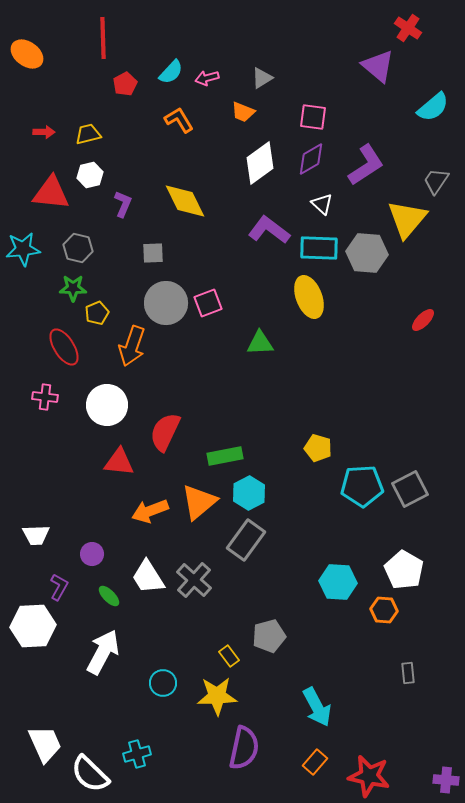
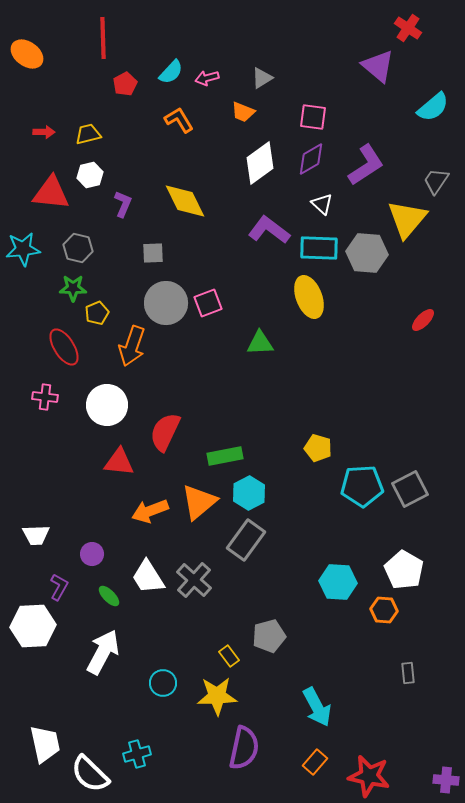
white trapezoid at (45, 744): rotated 12 degrees clockwise
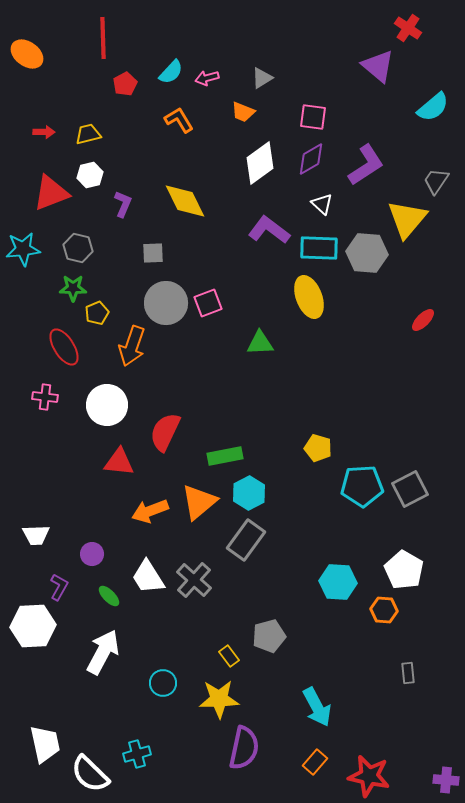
red triangle at (51, 193): rotated 27 degrees counterclockwise
yellow star at (217, 696): moved 2 px right, 3 px down
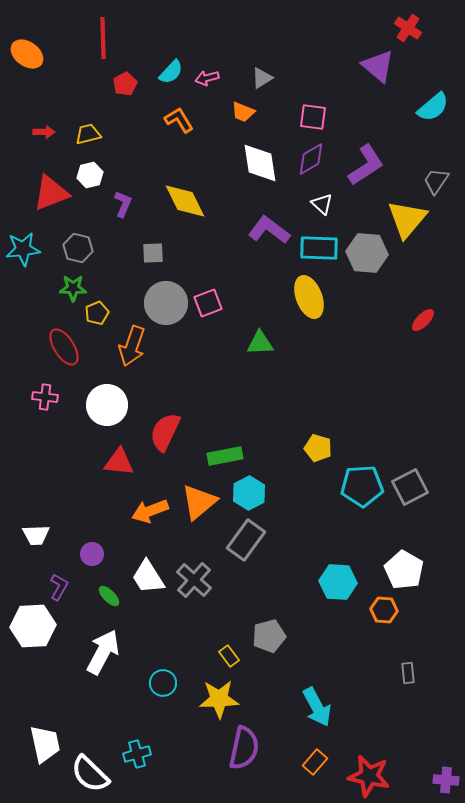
white diamond at (260, 163): rotated 63 degrees counterclockwise
gray square at (410, 489): moved 2 px up
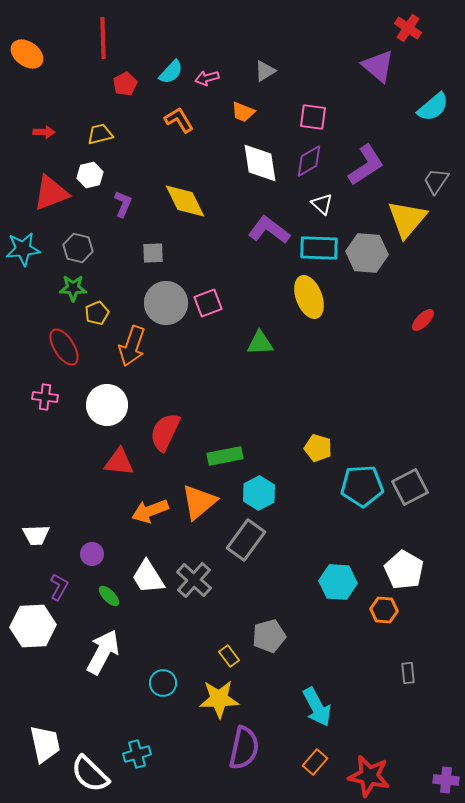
gray triangle at (262, 78): moved 3 px right, 7 px up
yellow trapezoid at (88, 134): moved 12 px right
purple diamond at (311, 159): moved 2 px left, 2 px down
cyan hexagon at (249, 493): moved 10 px right
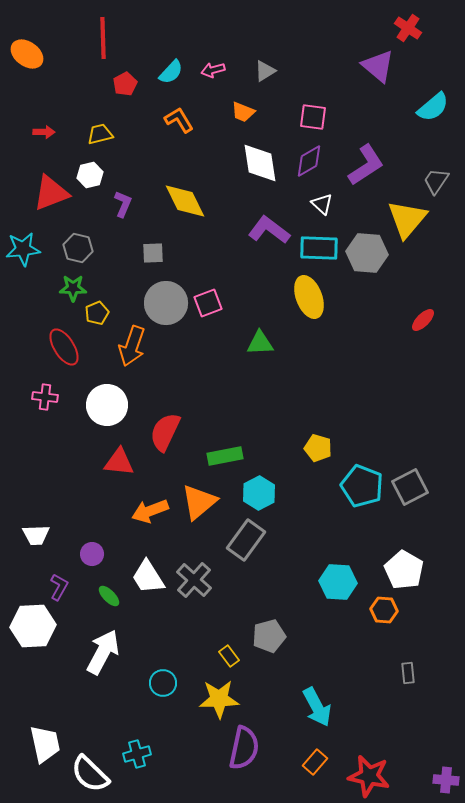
pink arrow at (207, 78): moved 6 px right, 8 px up
cyan pentagon at (362, 486): rotated 24 degrees clockwise
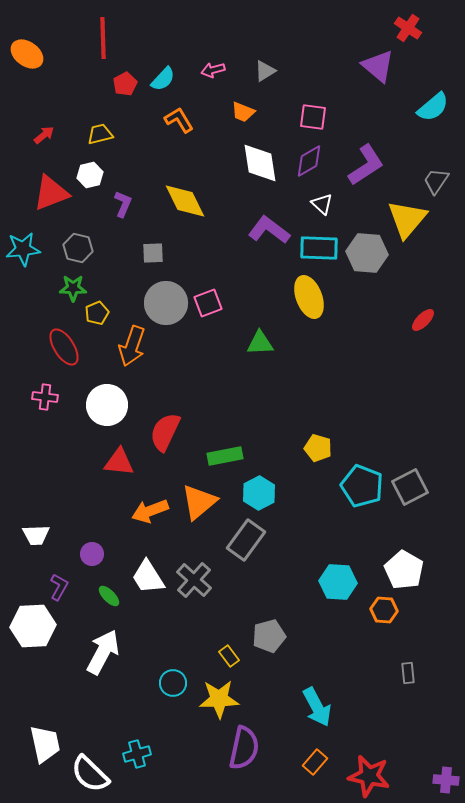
cyan semicircle at (171, 72): moved 8 px left, 7 px down
red arrow at (44, 132): moved 3 px down; rotated 40 degrees counterclockwise
cyan circle at (163, 683): moved 10 px right
